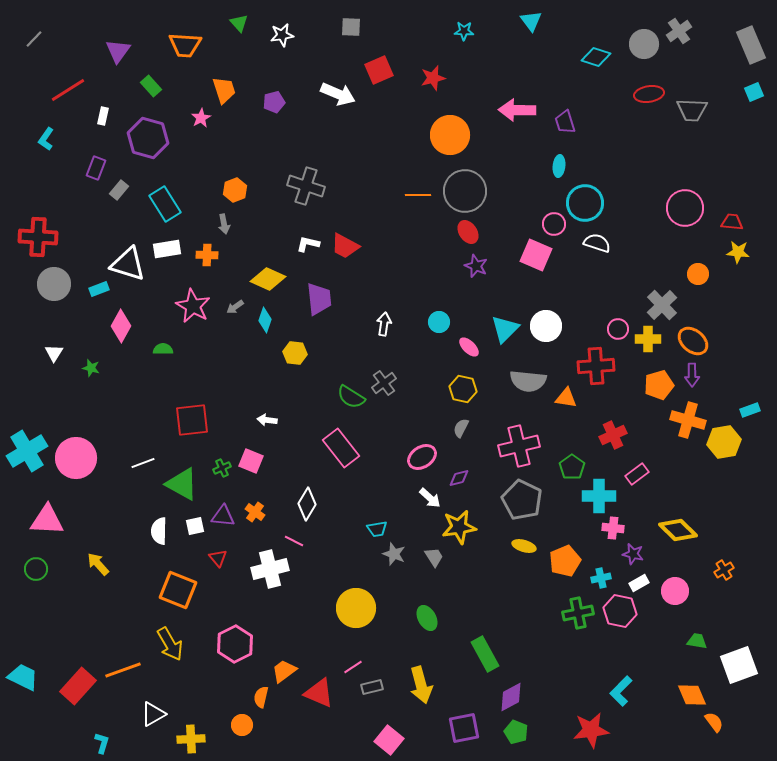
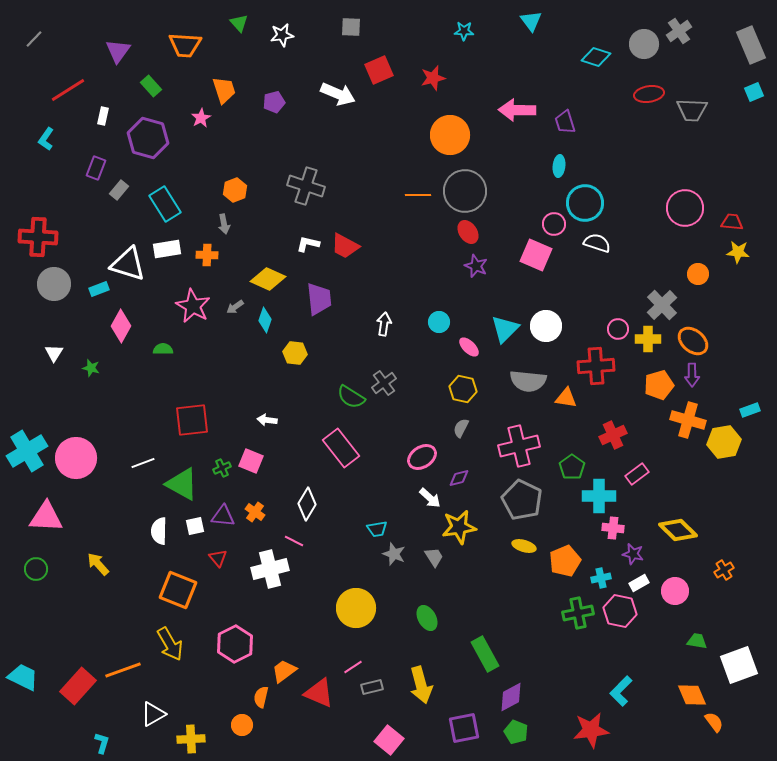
pink triangle at (47, 520): moved 1 px left, 3 px up
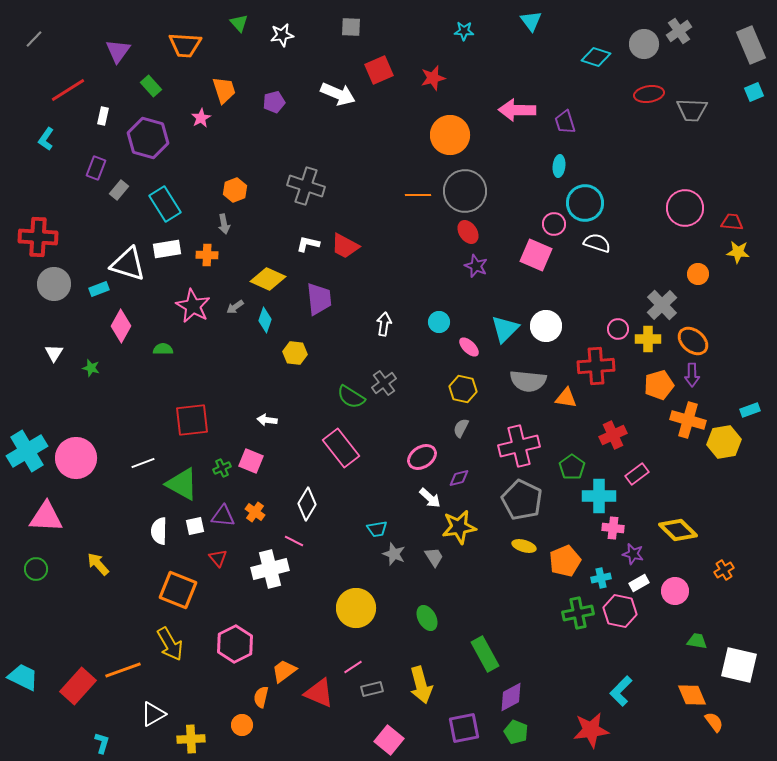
white square at (739, 665): rotated 33 degrees clockwise
gray rectangle at (372, 687): moved 2 px down
